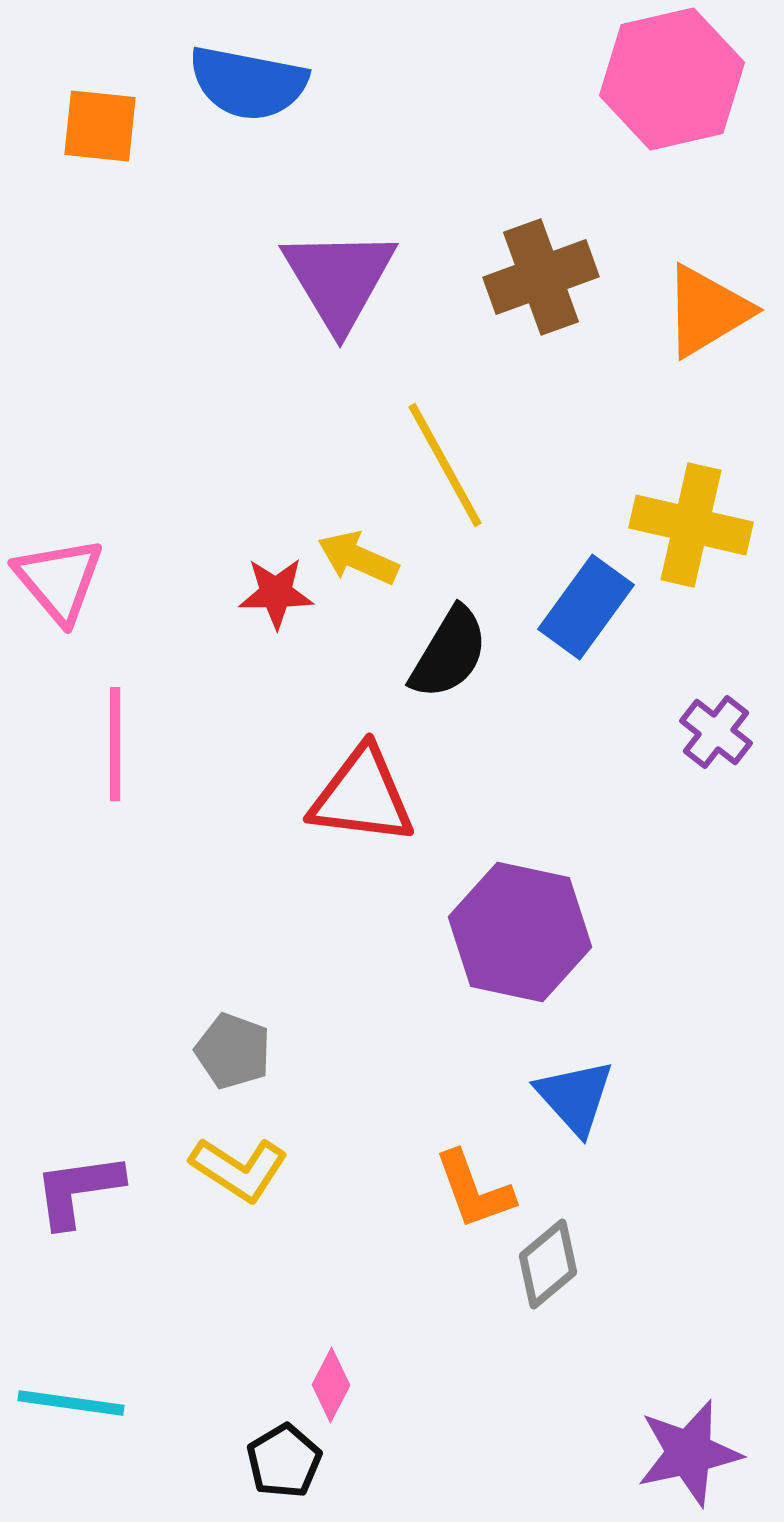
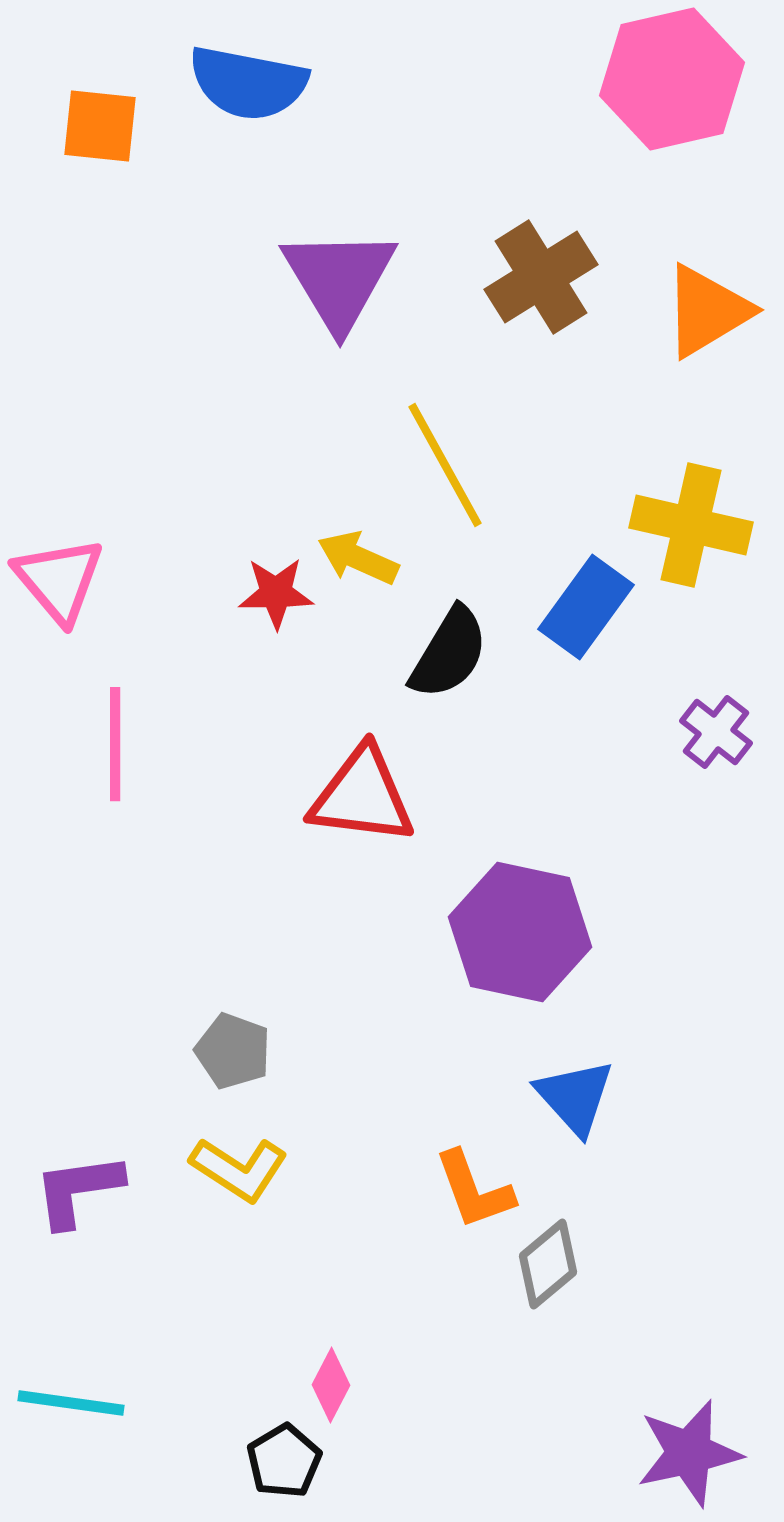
brown cross: rotated 12 degrees counterclockwise
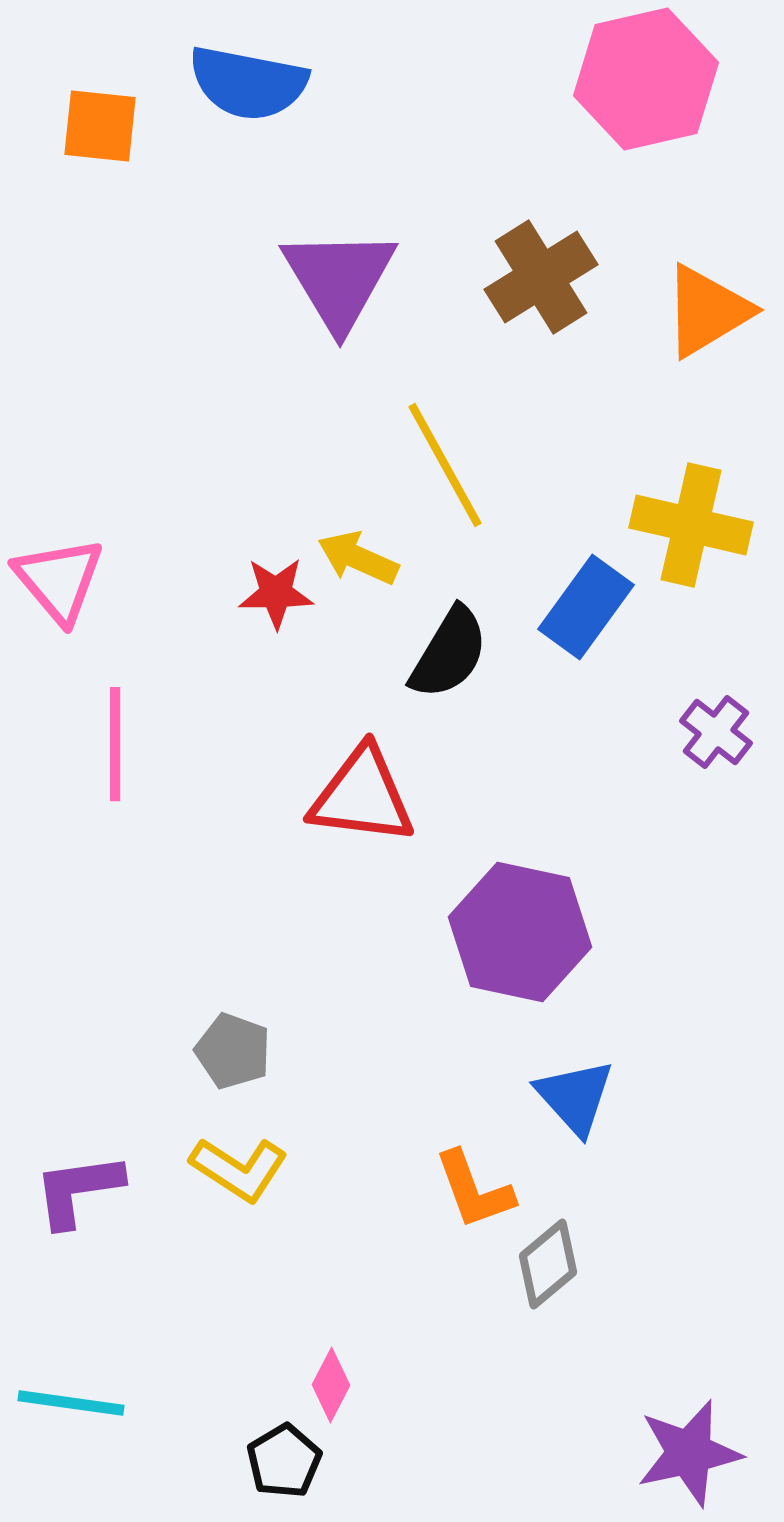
pink hexagon: moved 26 px left
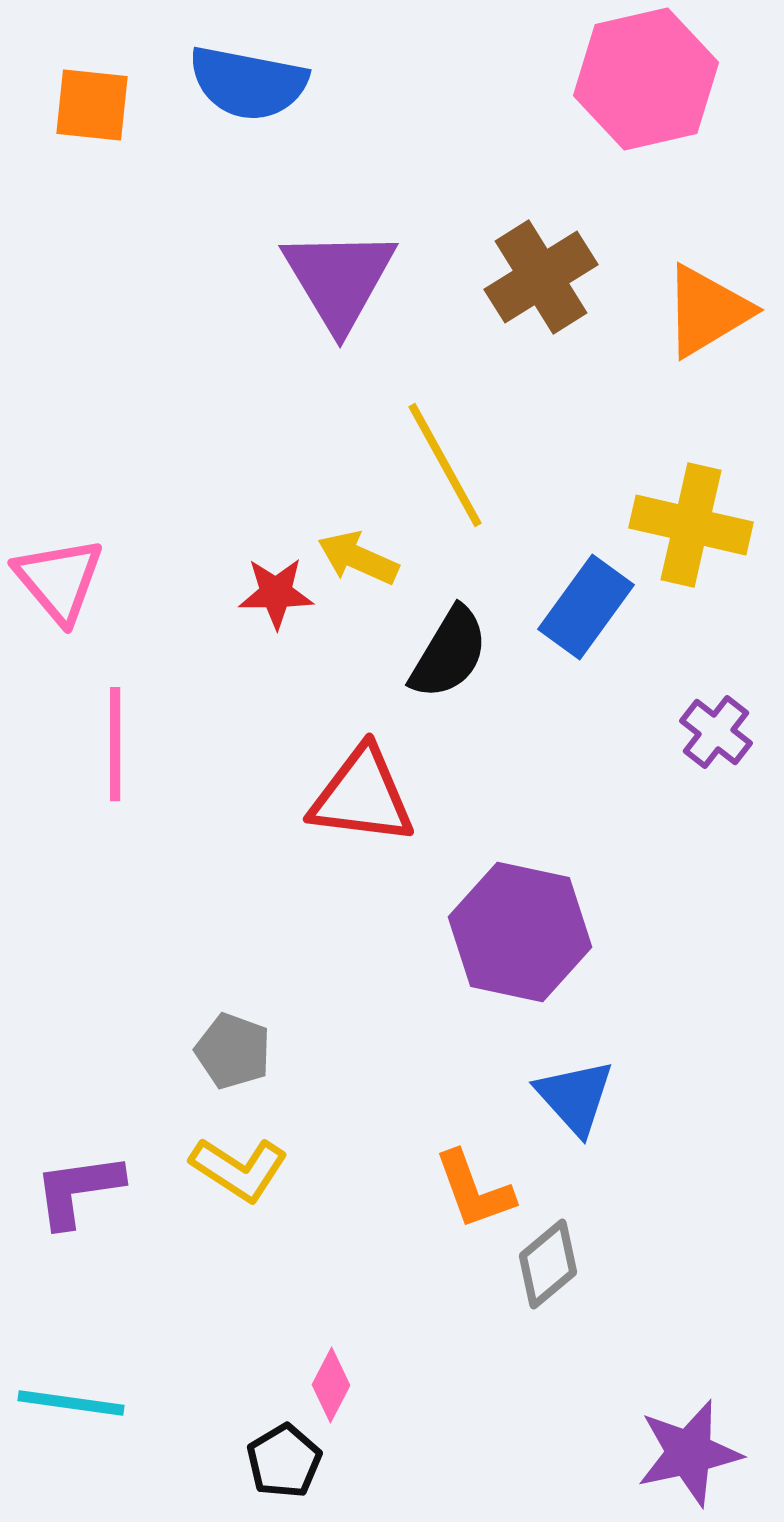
orange square: moved 8 px left, 21 px up
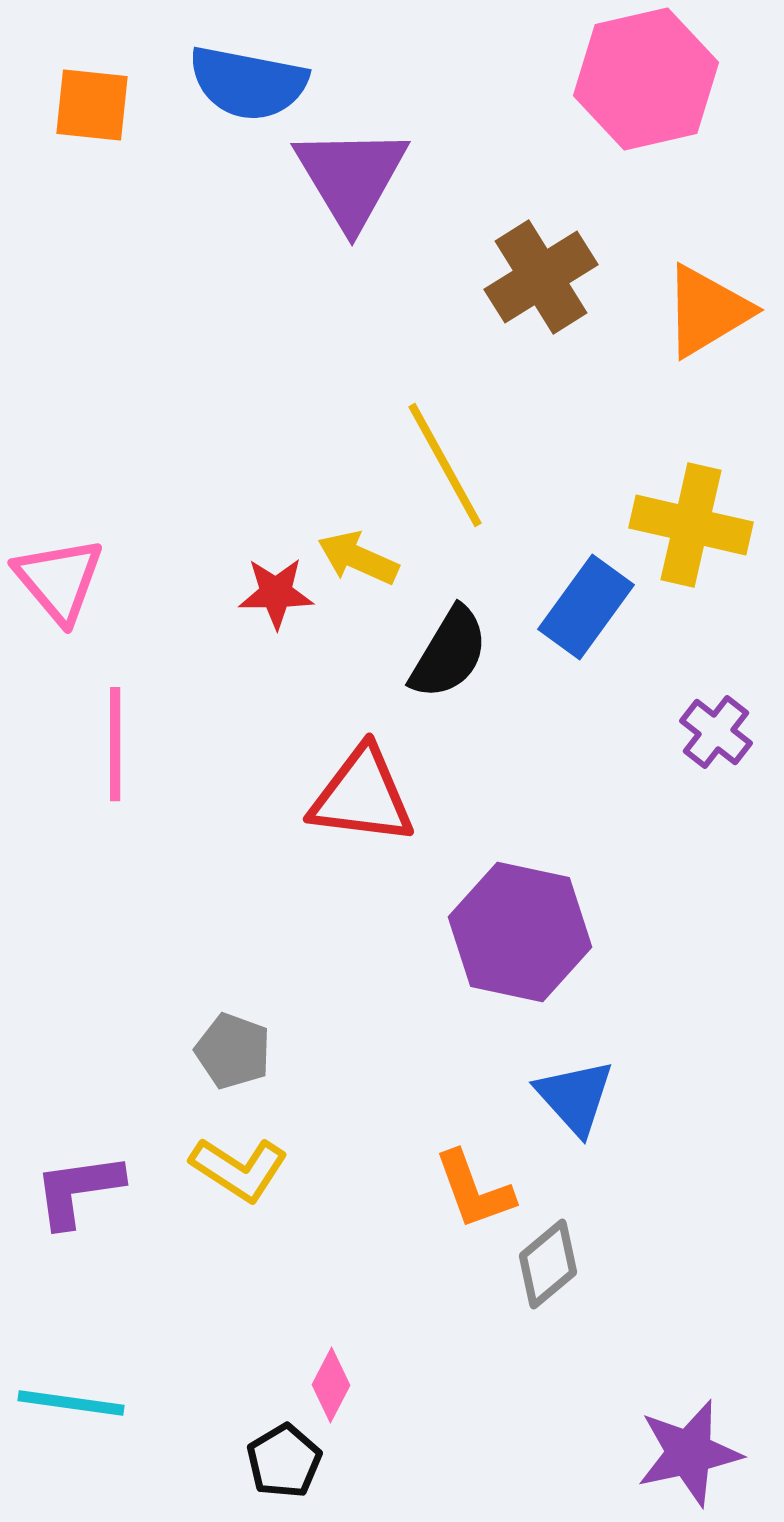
purple triangle: moved 12 px right, 102 px up
